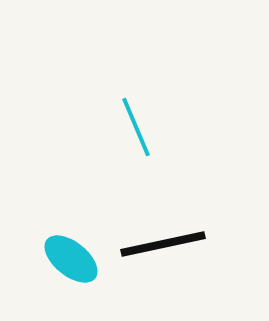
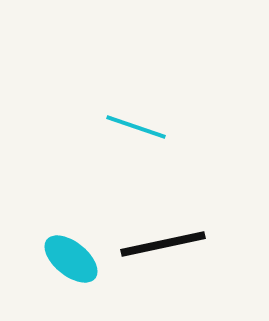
cyan line: rotated 48 degrees counterclockwise
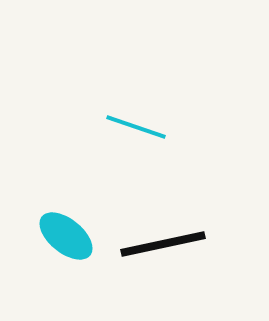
cyan ellipse: moved 5 px left, 23 px up
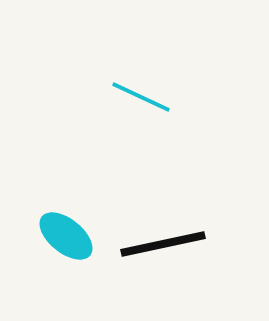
cyan line: moved 5 px right, 30 px up; rotated 6 degrees clockwise
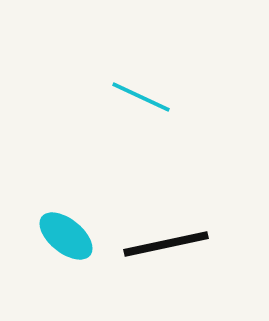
black line: moved 3 px right
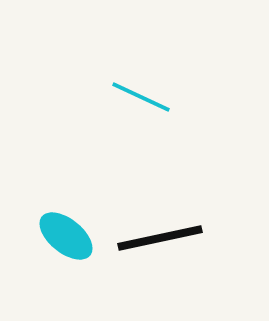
black line: moved 6 px left, 6 px up
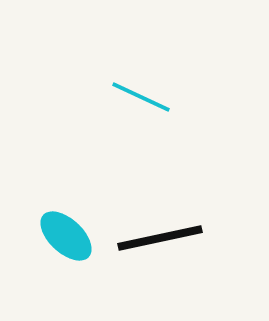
cyan ellipse: rotated 4 degrees clockwise
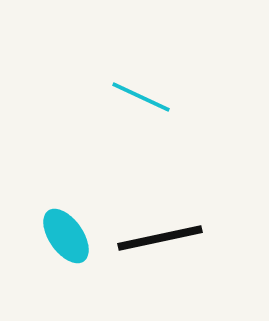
cyan ellipse: rotated 12 degrees clockwise
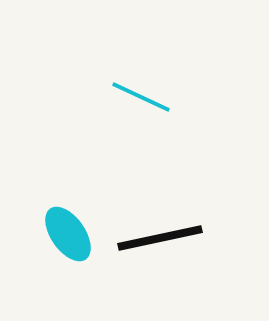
cyan ellipse: moved 2 px right, 2 px up
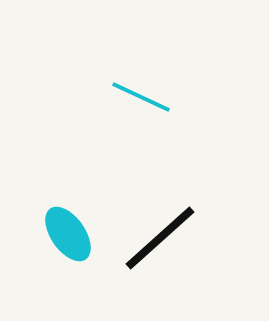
black line: rotated 30 degrees counterclockwise
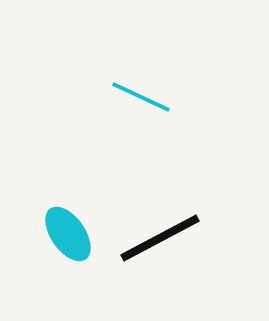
black line: rotated 14 degrees clockwise
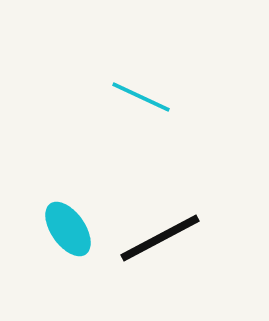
cyan ellipse: moved 5 px up
